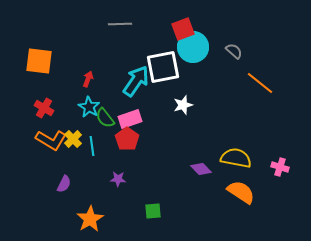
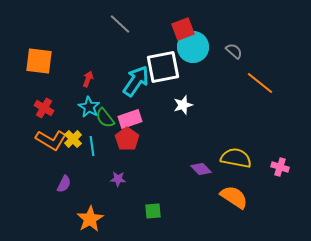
gray line: rotated 45 degrees clockwise
orange semicircle: moved 7 px left, 5 px down
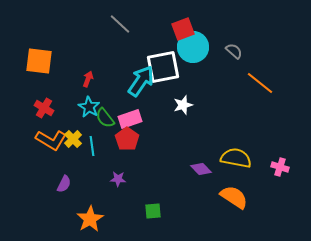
cyan arrow: moved 5 px right
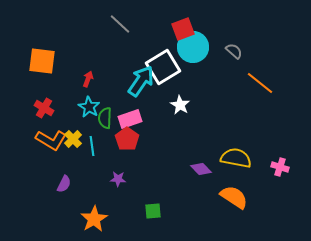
orange square: moved 3 px right
white square: rotated 20 degrees counterclockwise
white star: moved 3 px left; rotated 24 degrees counterclockwise
green semicircle: rotated 40 degrees clockwise
orange star: moved 4 px right
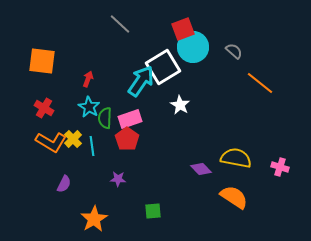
orange L-shape: moved 2 px down
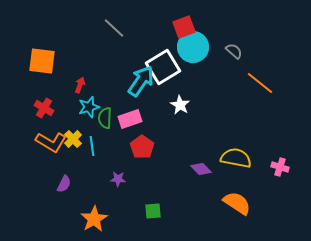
gray line: moved 6 px left, 4 px down
red square: moved 1 px right, 2 px up
red arrow: moved 8 px left, 6 px down
cyan star: rotated 25 degrees clockwise
red pentagon: moved 15 px right, 8 px down
orange semicircle: moved 3 px right, 6 px down
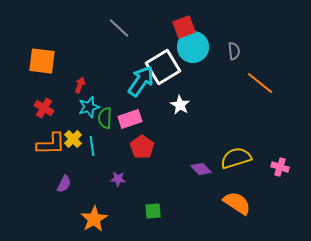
gray line: moved 5 px right
gray semicircle: rotated 42 degrees clockwise
orange L-shape: moved 2 px down; rotated 32 degrees counterclockwise
yellow semicircle: rotated 28 degrees counterclockwise
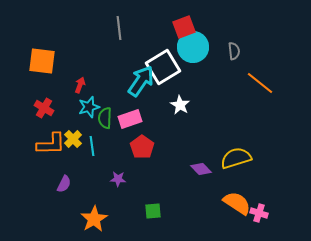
gray line: rotated 40 degrees clockwise
pink cross: moved 21 px left, 46 px down
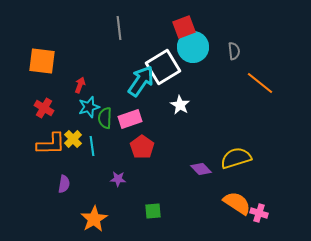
purple semicircle: rotated 18 degrees counterclockwise
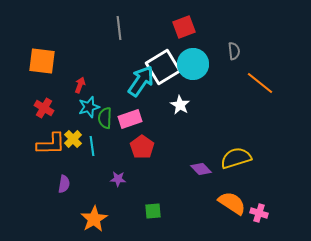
cyan circle: moved 17 px down
orange semicircle: moved 5 px left
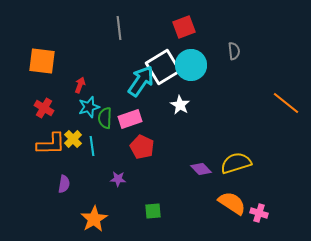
cyan circle: moved 2 px left, 1 px down
orange line: moved 26 px right, 20 px down
red pentagon: rotated 10 degrees counterclockwise
yellow semicircle: moved 5 px down
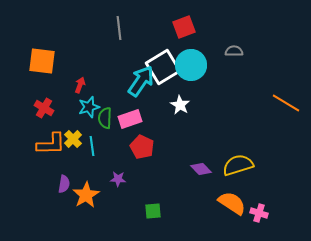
gray semicircle: rotated 84 degrees counterclockwise
orange line: rotated 8 degrees counterclockwise
yellow semicircle: moved 2 px right, 2 px down
orange star: moved 8 px left, 24 px up
